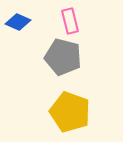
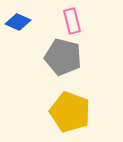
pink rectangle: moved 2 px right
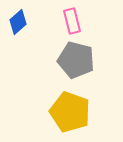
blue diamond: rotated 65 degrees counterclockwise
gray pentagon: moved 13 px right, 3 px down
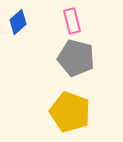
gray pentagon: moved 2 px up
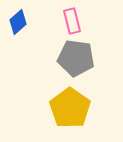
gray pentagon: rotated 6 degrees counterclockwise
yellow pentagon: moved 4 px up; rotated 15 degrees clockwise
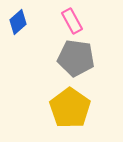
pink rectangle: rotated 15 degrees counterclockwise
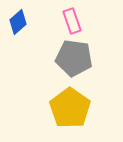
pink rectangle: rotated 10 degrees clockwise
gray pentagon: moved 2 px left
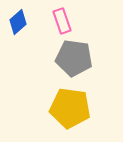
pink rectangle: moved 10 px left
yellow pentagon: rotated 27 degrees counterclockwise
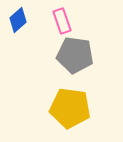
blue diamond: moved 2 px up
gray pentagon: moved 1 px right, 3 px up
